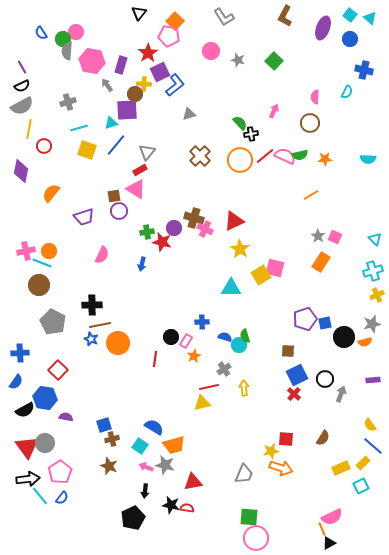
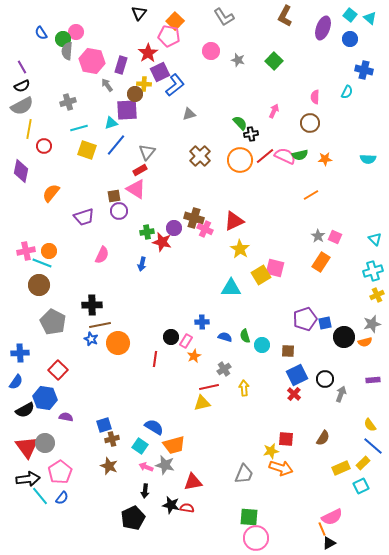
cyan circle at (239, 345): moved 23 px right
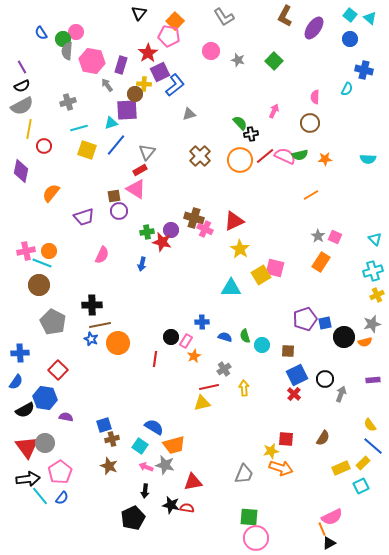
purple ellipse at (323, 28): moved 9 px left; rotated 15 degrees clockwise
cyan semicircle at (347, 92): moved 3 px up
purple circle at (174, 228): moved 3 px left, 2 px down
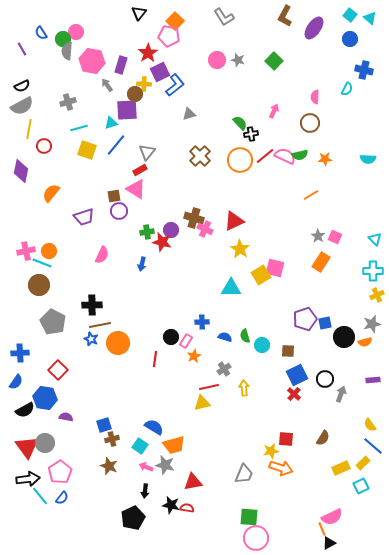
pink circle at (211, 51): moved 6 px right, 9 px down
purple line at (22, 67): moved 18 px up
cyan cross at (373, 271): rotated 18 degrees clockwise
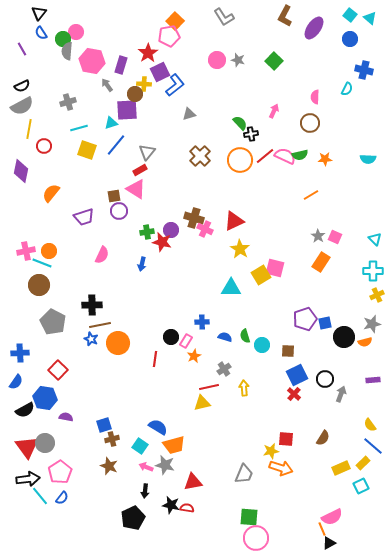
black triangle at (139, 13): moved 100 px left
pink pentagon at (169, 36): rotated 20 degrees counterclockwise
blue semicircle at (154, 427): moved 4 px right
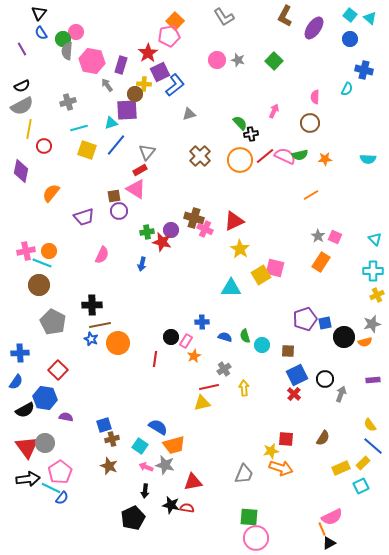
cyan line at (40, 496): moved 11 px right, 8 px up; rotated 24 degrees counterclockwise
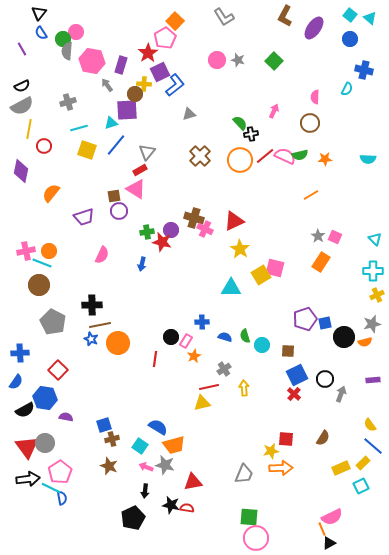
pink pentagon at (169, 36): moved 4 px left, 2 px down; rotated 20 degrees counterclockwise
orange arrow at (281, 468): rotated 20 degrees counterclockwise
blue semicircle at (62, 498): rotated 48 degrees counterclockwise
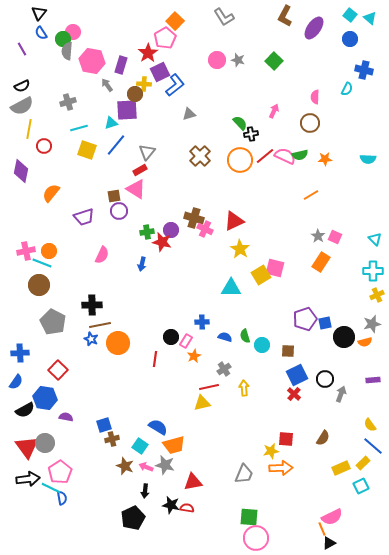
pink circle at (76, 32): moved 3 px left
brown star at (109, 466): moved 16 px right
